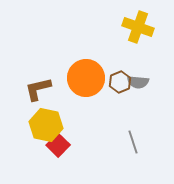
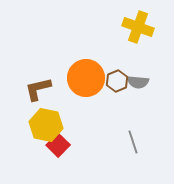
brown hexagon: moved 3 px left, 1 px up
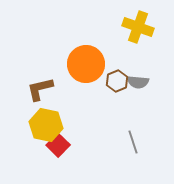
orange circle: moved 14 px up
brown L-shape: moved 2 px right
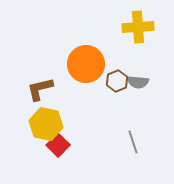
yellow cross: rotated 24 degrees counterclockwise
yellow hexagon: moved 1 px up
